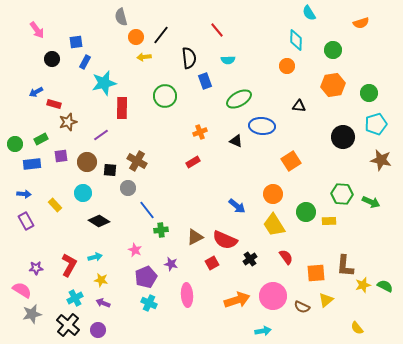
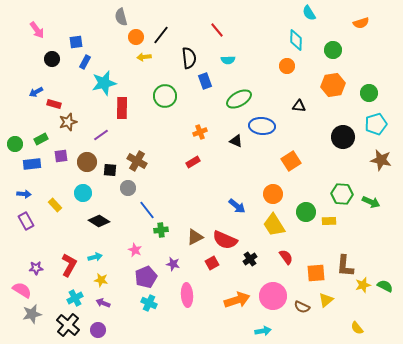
purple star at (171, 264): moved 2 px right
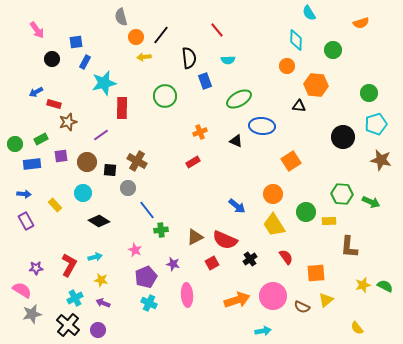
orange hexagon at (333, 85): moved 17 px left; rotated 15 degrees clockwise
brown L-shape at (345, 266): moved 4 px right, 19 px up
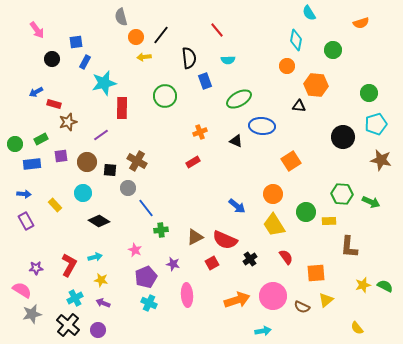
cyan diamond at (296, 40): rotated 10 degrees clockwise
blue line at (147, 210): moved 1 px left, 2 px up
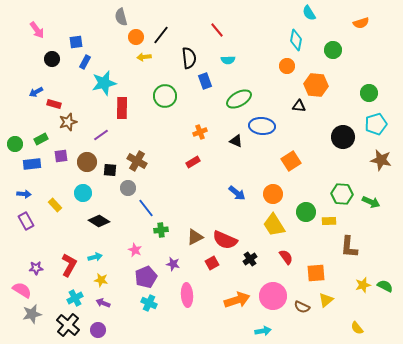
blue arrow at (237, 206): moved 13 px up
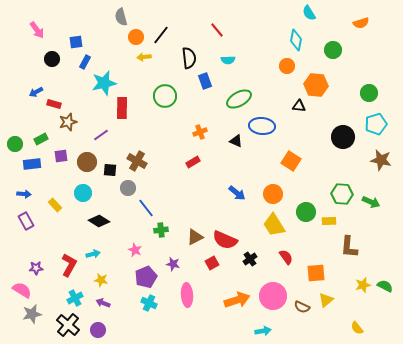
orange square at (291, 161): rotated 24 degrees counterclockwise
cyan arrow at (95, 257): moved 2 px left, 3 px up
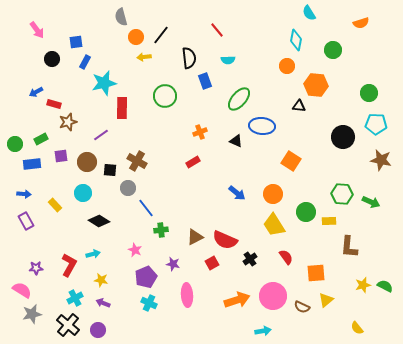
green ellipse at (239, 99): rotated 20 degrees counterclockwise
cyan pentagon at (376, 124): rotated 20 degrees clockwise
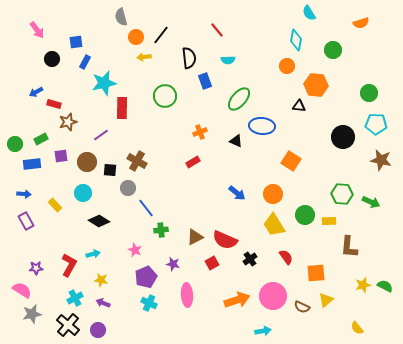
green circle at (306, 212): moved 1 px left, 3 px down
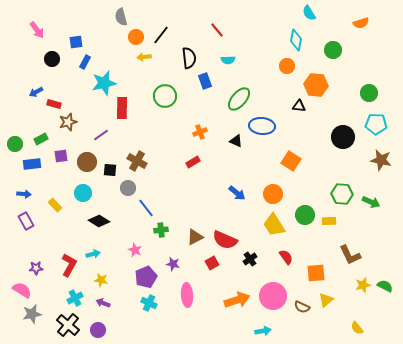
brown L-shape at (349, 247): moved 1 px right, 8 px down; rotated 30 degrees counterclockwise
